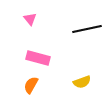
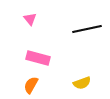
yellow semicircle: moved 1 px down
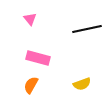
yellow semicircle: moved 1 px down
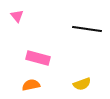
pink triangle: moved 13 px left, 3 px up
black line: rotated 20 degrees clockwise
orange semicircle: rotated 48 degrees clockwise
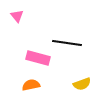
black line: moved 20 px left, 14 px down
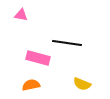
pink triangle: moved 4 px right, 1 px up; rotated 40 degrees counterclockwise
yellow semicircle: rotated 42 degrees clockwise
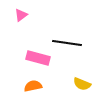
pink triangle: rotated 48 degrees counterclockwise
orange semicircle: moved 2 px right, 1 px down
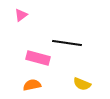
orange semicircle: moved 1 px left, 1 px up
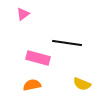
pink triangle: moved 2 px right, 1 px up
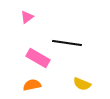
pink triangle: moved 4 px right, 3 px down
pink rectangle: rotated 15 degrees clockwise
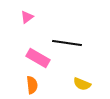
orange semicircle: rotated 96 degrees clockwise
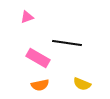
pink triangle: rotated 16 degrees clockwise
orange semicircle: moved 8 px right; rotated 84 degrees clockwise
